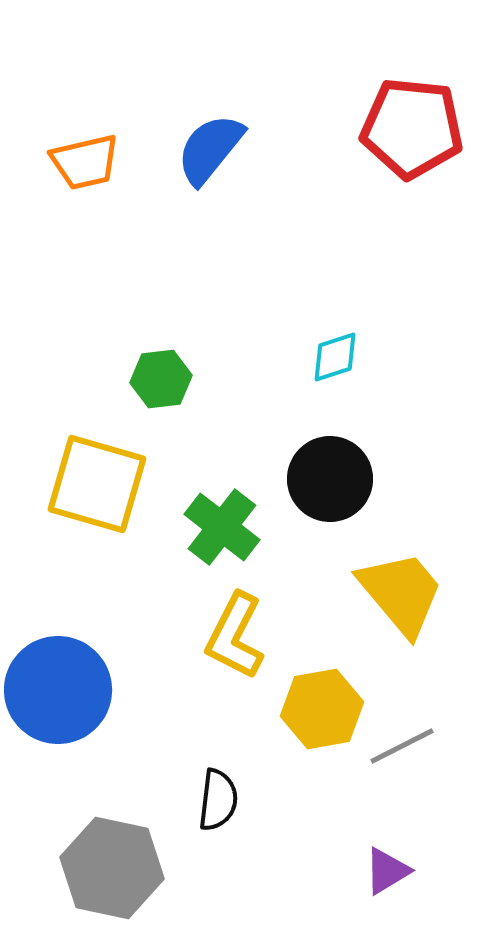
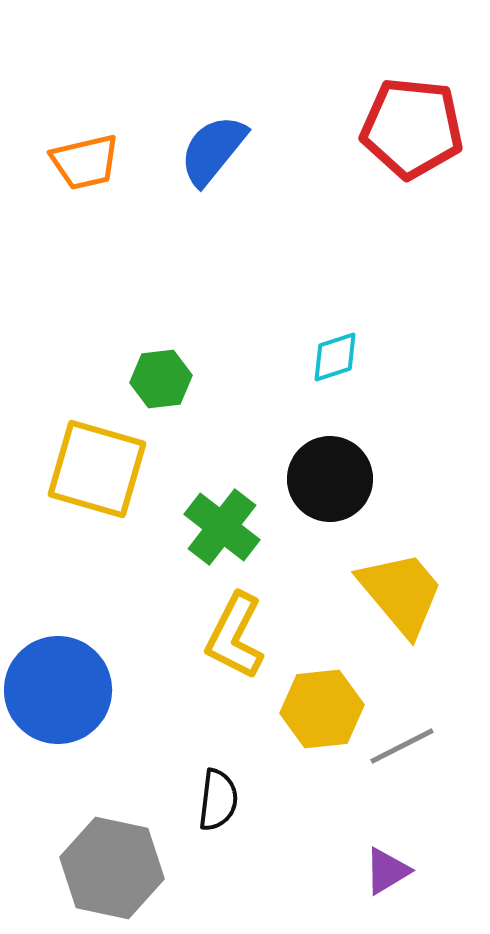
blue semicircle: moved 3 px right, 1 px down
yellow square: moved 15 px up
yellow hexagon: rotated 4 degrees clockwise
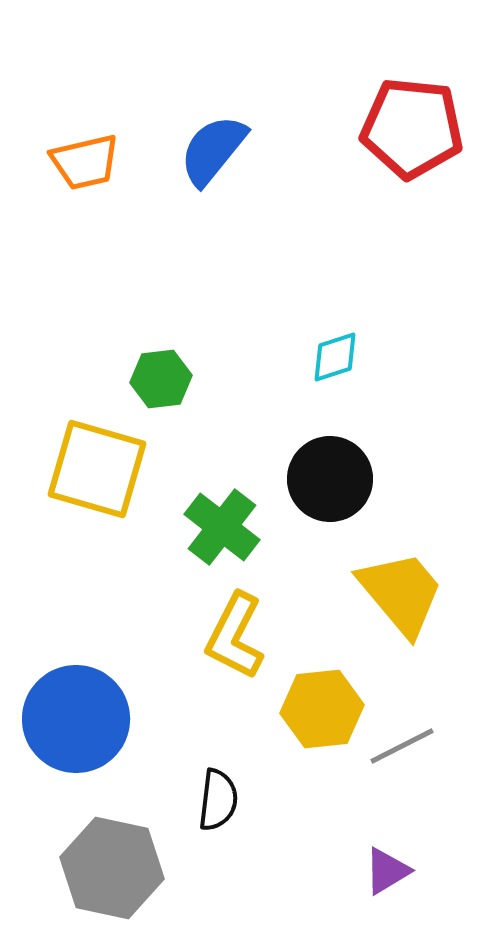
blue circle: moved 18 px right, 29 px down
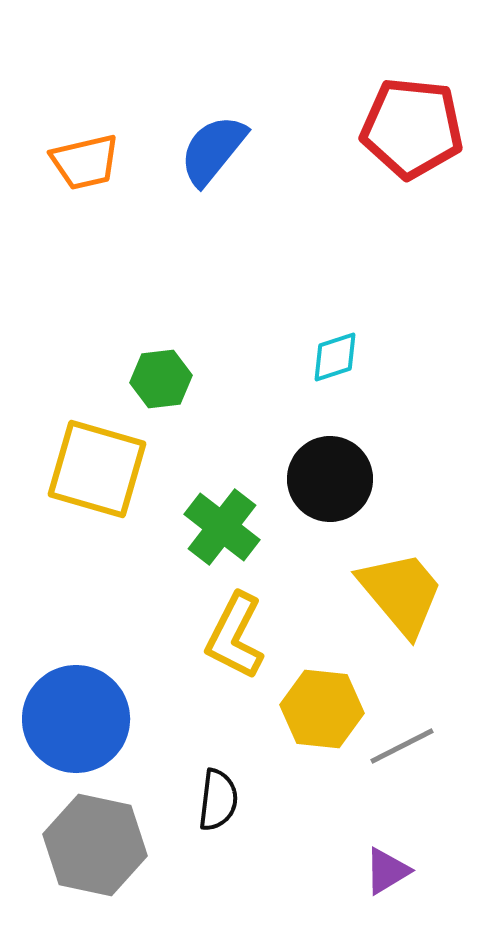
yellow hexagon: rotated 12 degrees clockwise
gray hexagon: moved 17 px left, 23 px up
